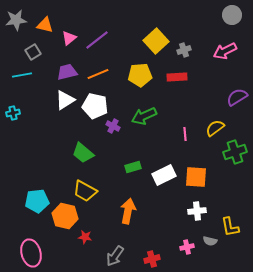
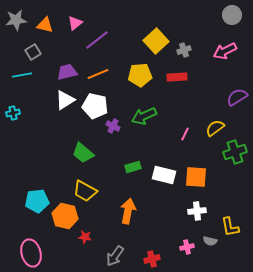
pink triangle: moved 6 px right, 15 px up
pink line: rotated 32 degrees clockwise
white rectangle: rotated 40 degrees clockwise
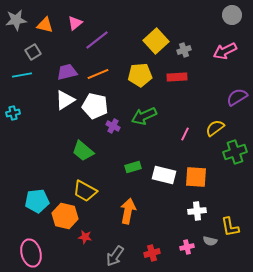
green trapezoid: moved 2 px up
red cross: moved 6 px up
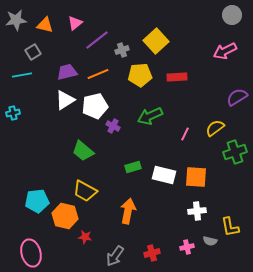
gray cross: moved 62 px left
white pentagon: rotated 25 degrees counterclockwise
green arrow: moved 6 px right
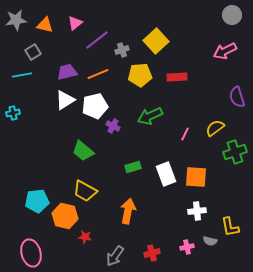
purple semicircle: rotated 75 degrees counterclockwise
white rectangle: moved 2 px right, 1 px up; rotated 55 degrees clockwise
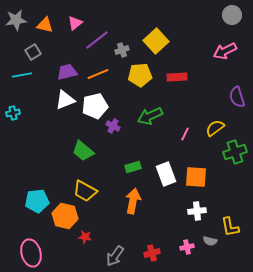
white triangle: rotated 10 degrees clockwise
orange arrow: moved 5 px right, 10 px up
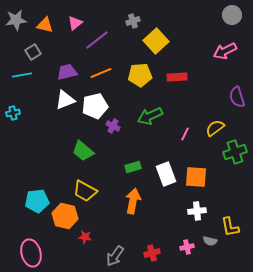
gray cross: moved 11 px right, 29 px up
orange line: moved 3 px right, 1 px up
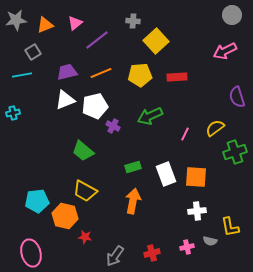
gray cross: rotated 24 degrees clockwise
orange triangle: rotated 36 degrees counterclockwise
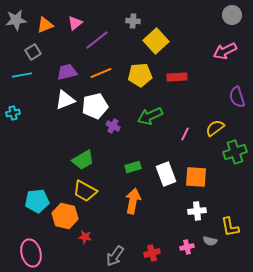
green trapezoid: moved 9 px down; rotated 70 degrees counterclockwise
